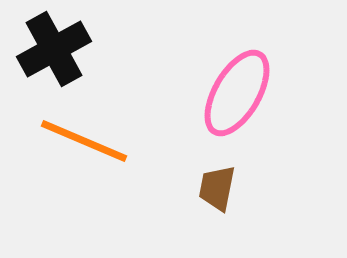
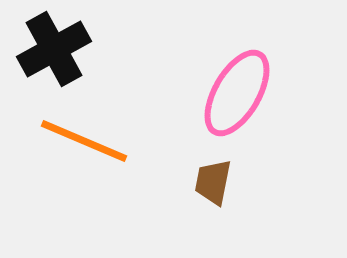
brown trapezoid: moved 4 px left, 6 px up
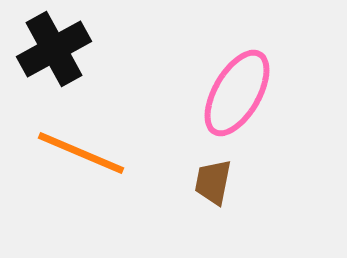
orange line: moved 3 px left, 12 px down
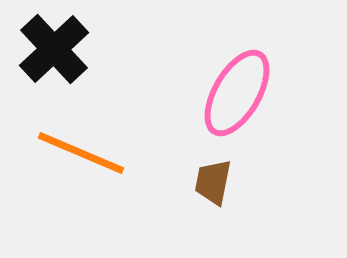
black cross: rotated 14 degrees counterclockwise
